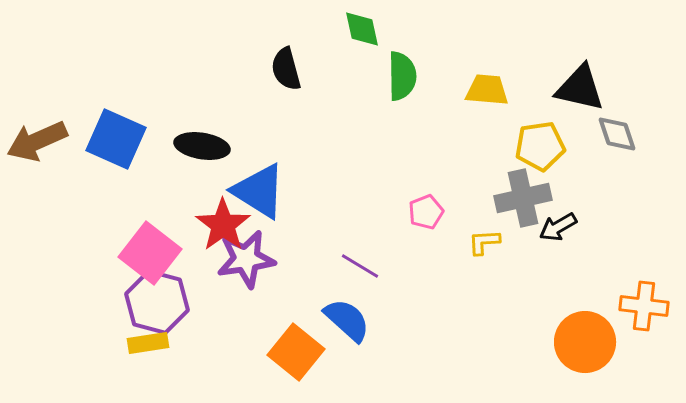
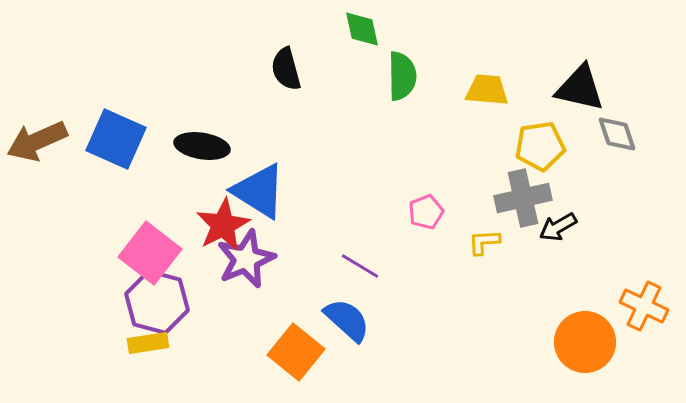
red star: rotated 8 degrees clockwise
purple star: rotated 14 degrees counterclockwise
orange cross: rotated 18 degrees clockwise
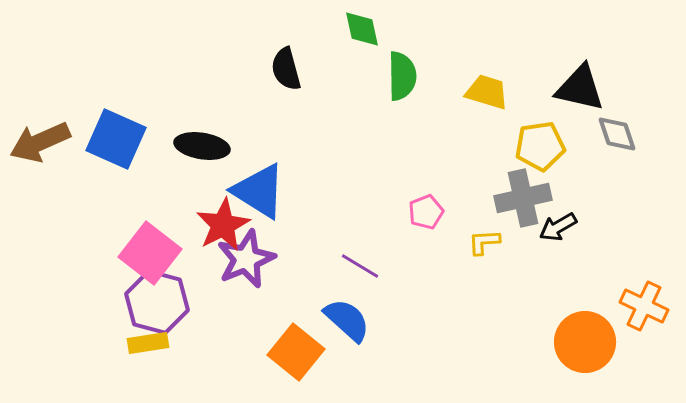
yellow trapezoid: moved 2 px down; rotated 12 degrees clockwise
brown arrow: moved 3 px right, 1 px down
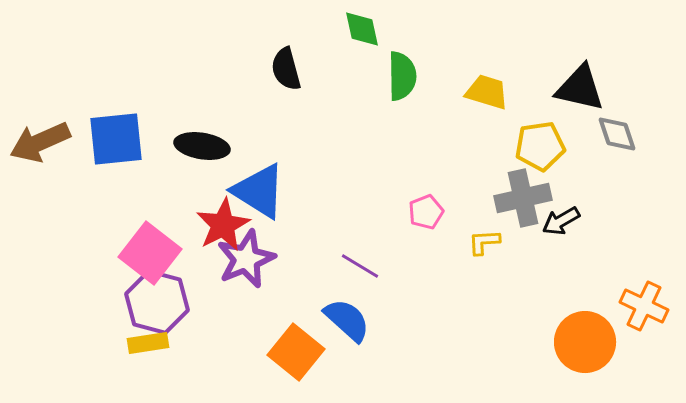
blue square: rotated 30 degrees counterclockwise
black arrow: moved 3 px right, 6 px up
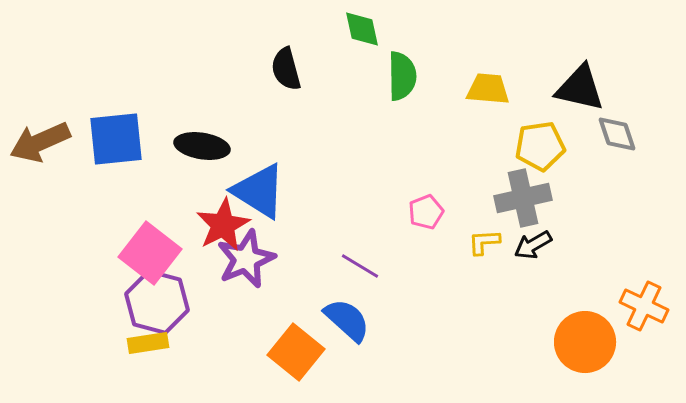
yellow trapezoid: moved 1 px right, 3 px up; rotated 12 degrees counterclockwise
black arrow: moved 28 px left, 24 px down
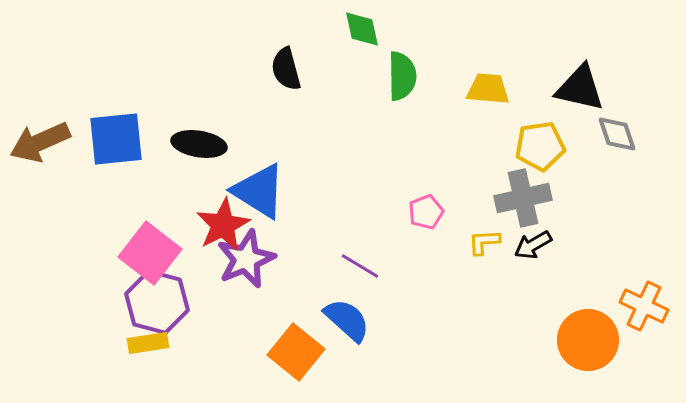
black ellipse: moved 3 px left, 2 px up
orange circle: moved 3 px right, 2 px up
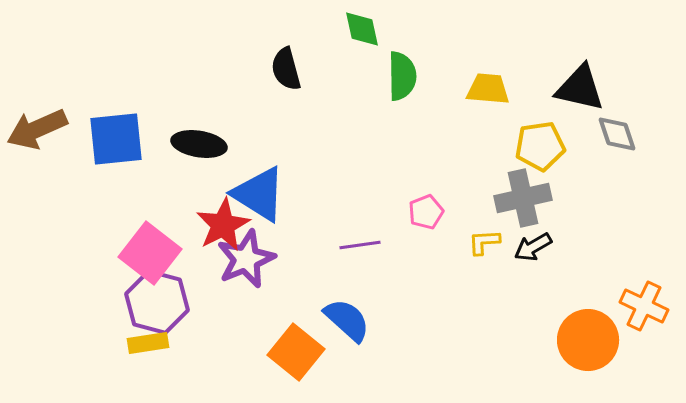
brown arrow: moved 3 px left, 13 px up
blue triangle: moved 3 px down
black arrow: moved 2 px down
purple line: moved 21 px up; rotated 39 degrees counterclockwise
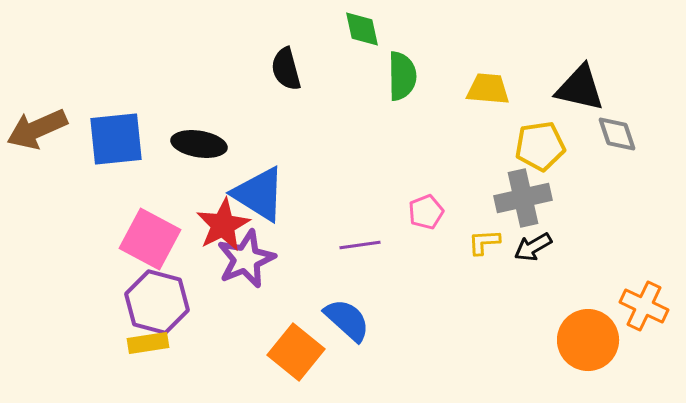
pink square: moved 14 px up; rotated 10 degrees counterclockwise
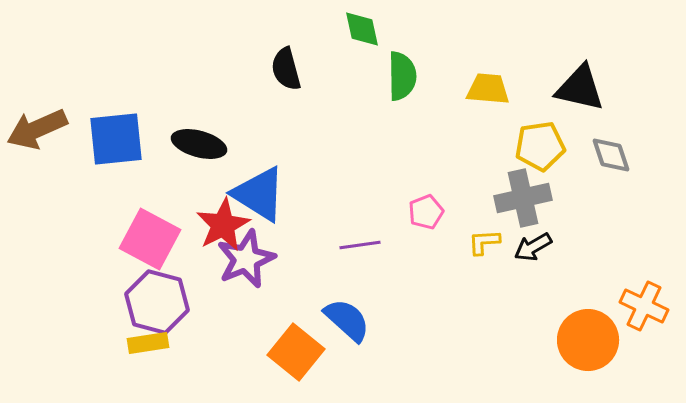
gray diamond: moved 6 px left, 21 px down
black ellipse: rotated 6 degrees clockwise
